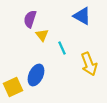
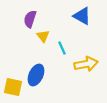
yellow triangle: moved 1 px right, 1 px down
yellow arrow: moved 3 px left; rotated 80 degrees counterclockwise
yellow square: rotated 36 degrees clockwise
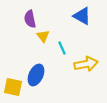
purple semicircle: rotated 30 degrees counterclockwise
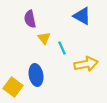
yellow triangle: moved 1 px right, 2 px down
blue ellipse: rotated 35 degrees counterclockwise
yellow square: rotated 24 degrees clockwise
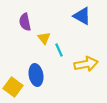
purple semicircle: moved 5 px left, 3 px down
cyan line: moved 3 px left, 2 px down
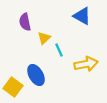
yellow triangle: rotated 24 degrees clockwise
blue ellipse: rotated 20 degrees counterclockwise
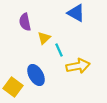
blue triangle: moved 6 px left, 3 px up
yellow arrow: moved 8 px left, 2 px down
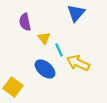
blue triangle: rotated 42 degrees clockwise
yellow triangle: rotated 24 degrees counterclockwise
yellow arrow: moved 3 px up; rotated 145 degrees counterclockwise
blue ellipse: moved 9 px right, 6 px up; rotated 20 degrees counterclockwise
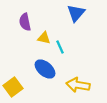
yellow triangle: rotated 40 degrees counterclockwise
cyan line: moved 1 px right, 3 px up
yellow arrow: moved 22 px down; rotated 15 degrees counterclockwise
yellow square: rotated 18 degrees clockwise
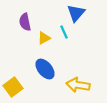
yellow triangle: rotated 40 degrees counterclockwise
cyan line: moved 4 px right, 15 px up
blue ellipse: rotated 10 degrees clockwise
